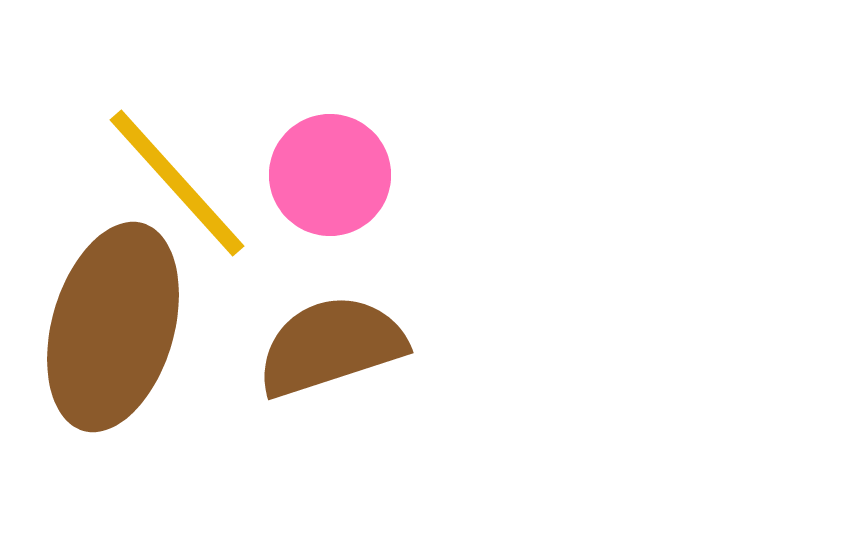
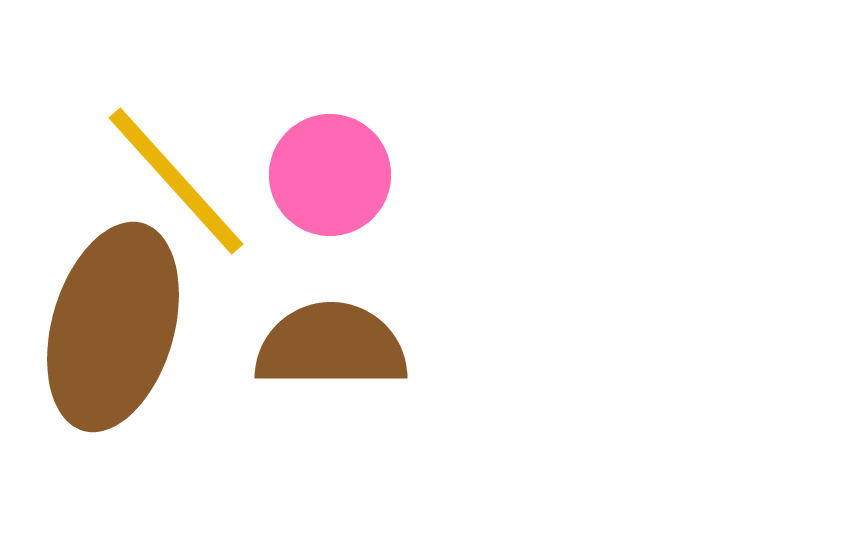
yellow line: moved 1 px left, 2 px up
brown semicircle: rotated 18 degrees clockwise
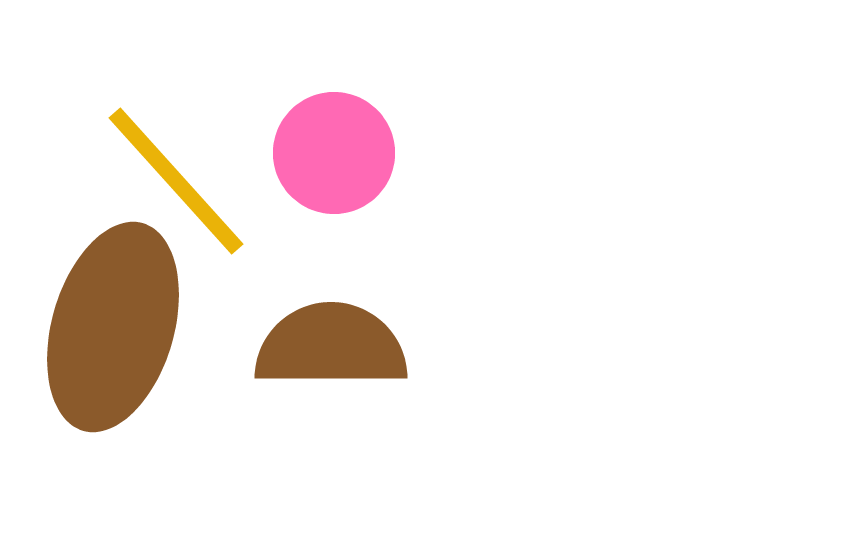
pink circle: moved 4 px right, 22 px up
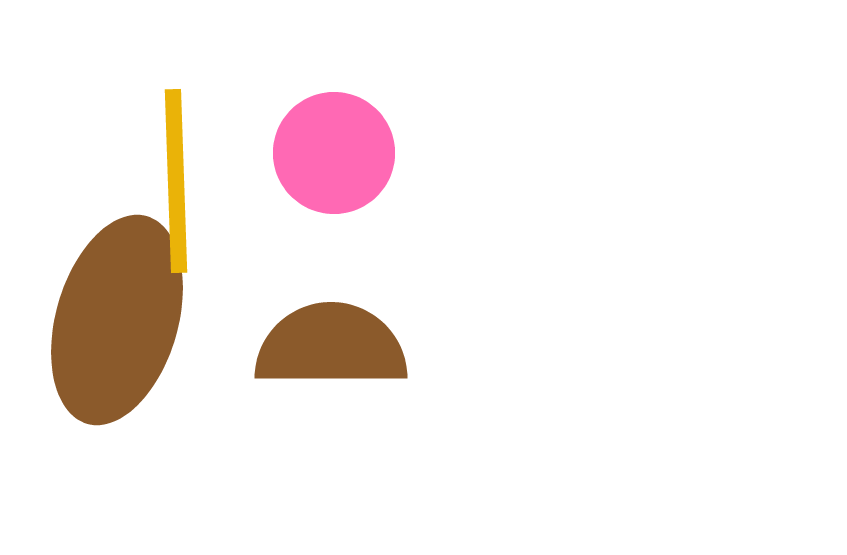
yellow line: rotated 40 degrees clockwise
brown ellipse: moved 4 px right, 7 px up
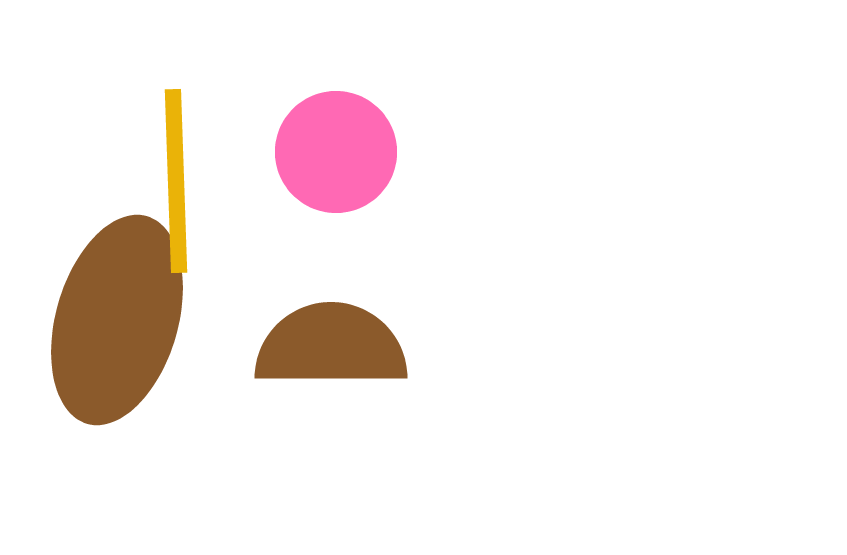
pink circle: moved 2 px right, 1 px up
